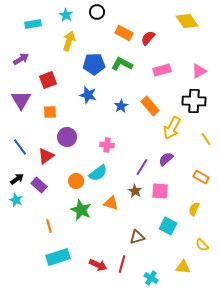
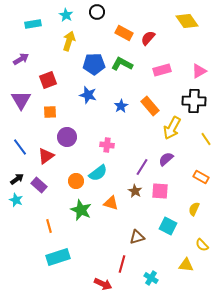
red arrow at (98, 265): moved 5 px right, 19 px down
yellow triangle at (183, 267): moved 3 px right, 2 px up
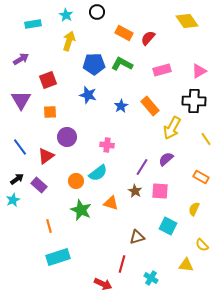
cyan star at (16, 200): moved 3 px left; rotated 24 degrees clockwise
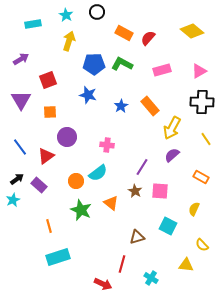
yellow diamond at (187, 21): moved 5 px right, 10 px down; rotated 15 degrees counterclockwise
black cross at (194, 101): moved 8 px right, 1 px down
purple semicircle at (166, 159): moved 6 px right, 4 px up
orange triangle at (111, 203): rotated 21 degrees clockwise
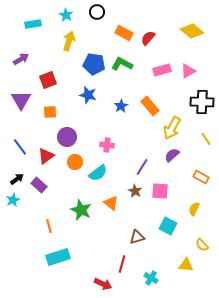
blue pentagon at (94, 64): rotated 10 degrees clockwise
pink triangle at (199, 71): moved 11 px left
orange circle at (76, 181): moved 1 px left, 19 px up
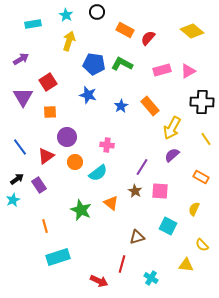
orange rectangle at (124, 33): moved 1 px right, 3 px up
red square at (48, 80): moved 2 px down; rotated 12 degrees counterclockwise
purple triangle at (21, 100): moved 2 px right, 3 px up
purple rectangle at (39, 185): rotated 14 degrees clockwise
orange line at (49, 226): moved 4 px left
red arrow at (103, 284): moved 4 px left, 3 px up
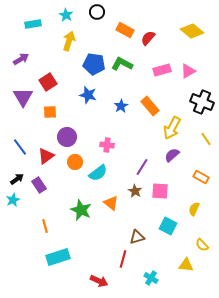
black cross at (202, 102): rotated 20 degrees clockwise
red line at (122, 264): moved 1 px right, 5 px up
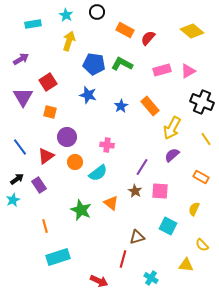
orange square at (50, 112): rotated 16 degrees clockwise
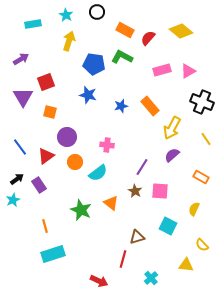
yellow diamond at (192, 31): moved 11 px left
green L-shape at (122, 64): moved 7 px up
red square at (48, 82): moved 2 px left; rotated 12 degrees clockwise
blue star at (121, 106): rotated 16 degrees clockwise
cyan rectangle at (58, 257): moved 5 px left, 3 px up
cyan cross at (151, 278): rotated 16 degrees clockwise
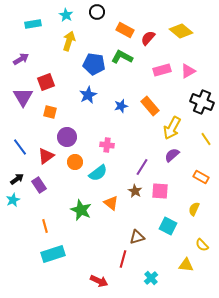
blue star at (88, 95): rotated 30 degrees clockwise
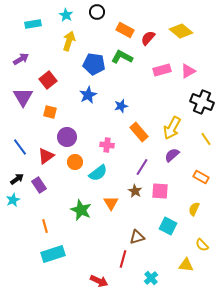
red square at (46, 82): moved 2 px right, 2 px up; rotated 18 degrees counterclockwise
orange rectangle at (150, 106): moved 11 px left, 26 px down
orange triangle at (111, 203): rotated 21 degrees clockwise
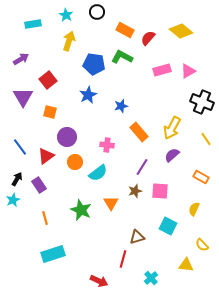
black arrow at (17, 179): rotated 24 degrees counterclockwise
brown star at (135, 191): rotated 24 degrees clockwise
orange line at (45, 226): moved 8 px up
